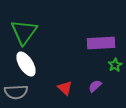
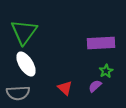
green star: moved 9 px left, 6 px down
gray semicircle: moved 2 px right, 1 px down
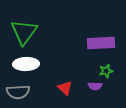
white ellipse: rotated 60 degrees counterclockwise
green star: rotated 16 degrees clockwise
purple semicircle: rotated 136 degrees counterclockwise
gray semicircle: moved 1 px up
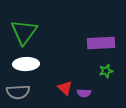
purple semicircle: moved 11 px left, 7 px down
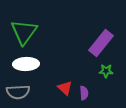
purple rectangle: rotated 48 degrees counterclockwise
green star: rotated 16 degrees clockwise
purple semicircle: rotated 96 degrees counterclockwise
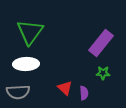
green triangle: moved 6 px right
green star: moved 3 px left, 2 px down
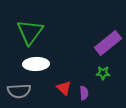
purple rectangle: moved 7 px right; rotated 12 degrees clockwise
white ellipse: moved 10 px right
red triangle: moved 1 px left
gray semicircle: moved 1 px right, 1 px up
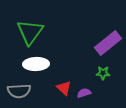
purple semicircle: rotated 104 degrees counterclockwise
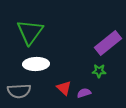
green star: moved 4 px left, 2 px up
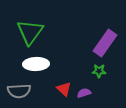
purple rectangle: moved 3 px left; rotated 16 degrees counterclockwise
red triangle: moved 1 px down
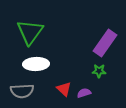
gray semicircle: moved 3 px right
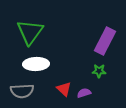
purple rectangle: moved 2 px up; rotated 8 degrees counterclockwise
